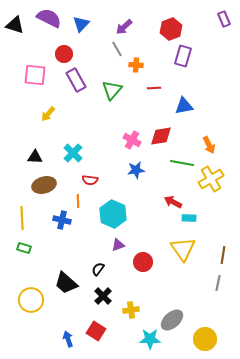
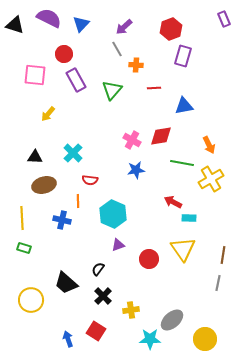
red circle at (143, 262): moved 6 px right, 3 px up
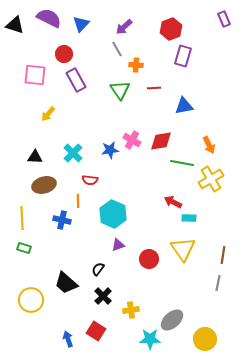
green triangle at (112, 90): moved 8 px right; rotated 15 degrees counterclockwise
red diamond at (161, 136): moved 5 px down
blue star at (136, 170): moved 26 px left, 20 px up
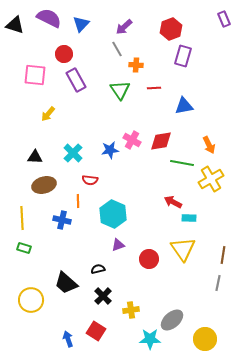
black semicircle at (98, 269): rotated 40 degrees clockwise
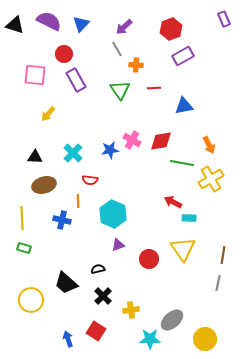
purple semicircle at (49, 18): moved 3 px down
purple rectangle at (183, 56): rotated 45 degrees clockwise
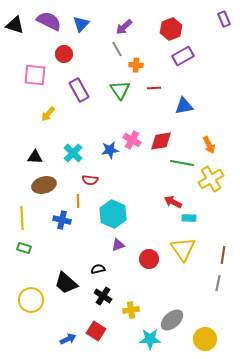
purple rectangle at (76, 80): moved 3 px right, 10 px down
black cross at (103, 296): rotated 12 degrees counterclockwise
blue arrow at (68, 339): rotated 84 degrees clockwise
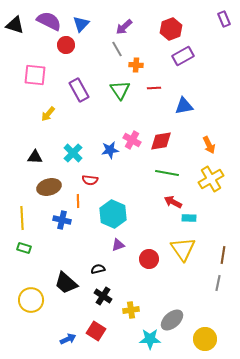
red circle at (64, 54): moved 2 px right, 9 px up
green line at (182, 163): moved 15 px left, 10 px down
brown ellipse at (44, 185): moved 5 px right, 2 px down
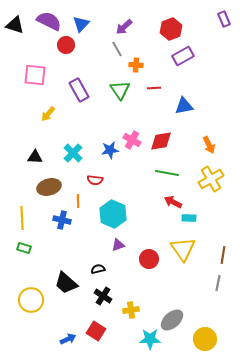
red semicircle at (90, 180): moved 5 px right
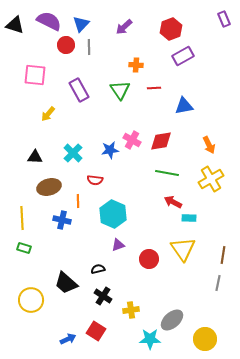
gray line at (117, 49): moved 28 px left, 2 px up; rotated 28 degrees clockwise
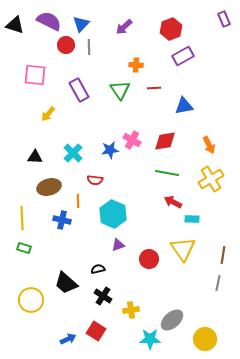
red diamond at (161, 141): moved 4 px right
cyan rectangle at (189, 218): moved 3 px right, 1 px down
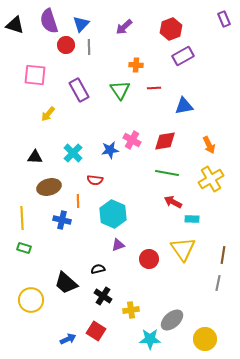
purple semicircle at (49, 21): rotated 135 degrees counterclockwise
